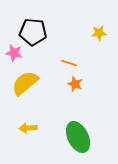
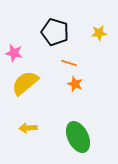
black pentagon: moved 22 px right; rotated 12 degrees clockwise
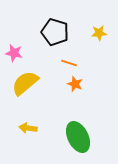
yellow arrow: rotated 12 degrees clockwise
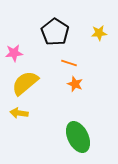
black pentagon: rotated 16 degrees clockwise
pink star: rotated 18 degrees counterclockwise
yellow arrow: moved 9 px left, 15 px up
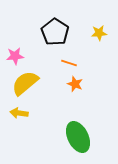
pink star: moved 1 px right, 3 px down
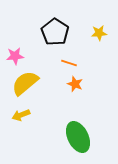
yellow arrow: moved 2 px right, 2 px down; rotated 30 degrees counterclockwise
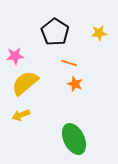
green ellipse: moved 4 px left, 2 px down
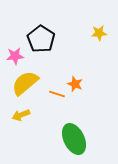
black pentagon: moved 14 px left, 7 px down
orange line: moved 12 px left, 31 px down
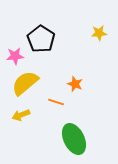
orange line: moved 1 px left, 8 px down
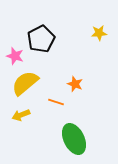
black pentagon: rotated 12 degrees clockwise
pink star: rotated 24 degrees clockwise
